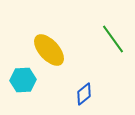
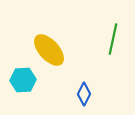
green line: rotated 48 degrees clockwise
blue diamond: rotated 25 degrees counterclockwise
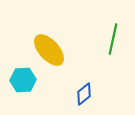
blue diamond: rotated 25 degrees clockwise
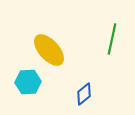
green line: moved 1 px left
cyan hexagon: moved 5 px right, 2 px down
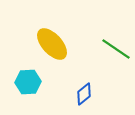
green line: moved 4 px right, 10 px down; rotated 68 degrees counterclockwise
yellow ellipse: moved 3 px right, 6 px up
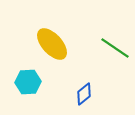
green line: moved 1 px left, 1 px up
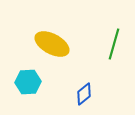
yellow ellipse: rotated 20 degrees counterclockwise
green line: moved 1 px left, 4 px up; rotated 72 degrees clockwise
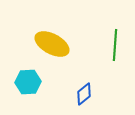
green line: moved 1 px right, 1 px down; rotated 12 degrees counterclockwise
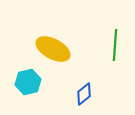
yellow ellipse: moved 1 px right, 5 px down
cyan hexagon: rotated 10 degrees counterclockwise
